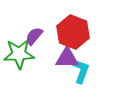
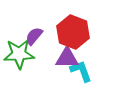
cyan L-shape: rotated 40 degrees counterclockwise
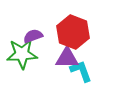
purple semicircle: moved 1 px left; rotated 30 degrees clockwise
green star: moved 3 px right
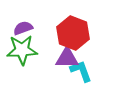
red hexagon: moved 1 px down
purple semicircle: moved 10 px left, 8 px up
green star: moved 4 px up
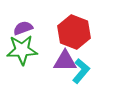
red hexagon: moved 1 px right, 1 px up
purple triangle: moved 2 px left, 3 px down
cyan L-shape: rotated 60 degrees clockwise
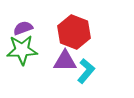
cyan L-shape: moved 5 px right
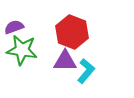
purple semicircle: moved 9 px left, 1 px up
red hexagon: moved 2 px left
green star: rotated 12 degrees clockwise
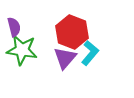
purple semicircle: rotated 96 degrees clockwise
purple triangle: moved 3 px up; rotated 50 degrees counterclockwise
cyan L-shape: moved 4 px right, 18 px up
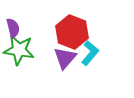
purple semicircle: moved 1 px left, 1 px down
green star: moved 3 px left
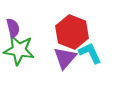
cyan L-shape: rotated 65 degrees counterclockwise
